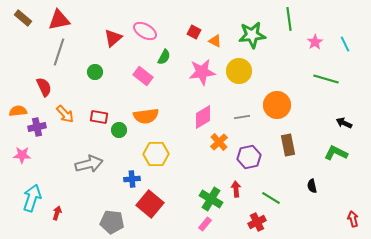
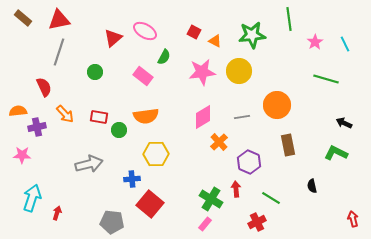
purple hexagon at (249, 157): moved 5 px down; rotated 25 degrees counterclockwise
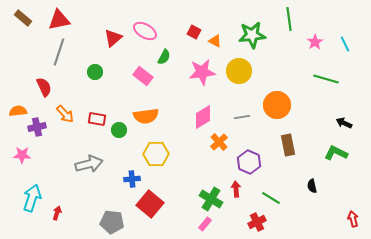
red rectangle at (99, 117): moved 2 px left, 2 px down
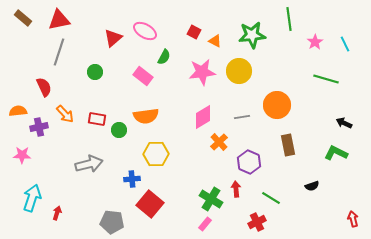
purple cross at (37, 127): moved 2 px right
black semicircle at (312, 186): rotated 96 degrees counterclockwise
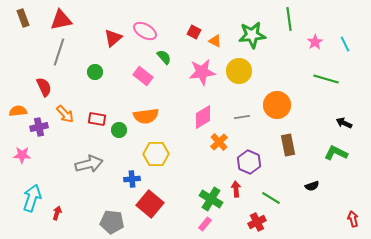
brown rectangle at (23, 18): rotated 30 degrees clockwise
red triangle at (59, 20): moved 2 px right
green semicircle at (164, 57): rotated 70 degrees counterclockwise
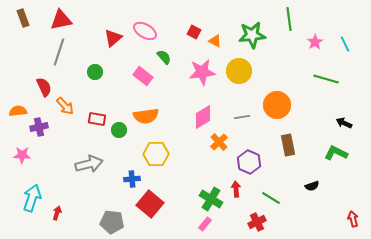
orange arrow at (65, 114): moved 8 px up
